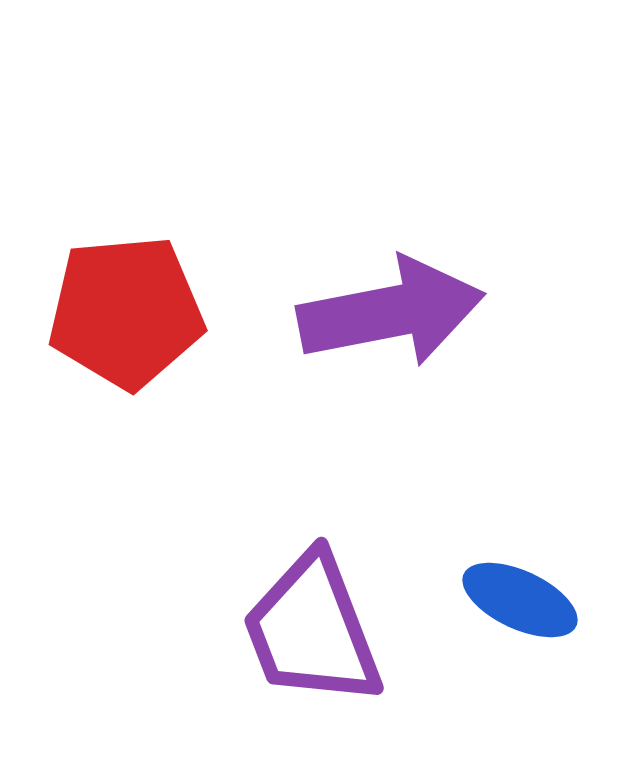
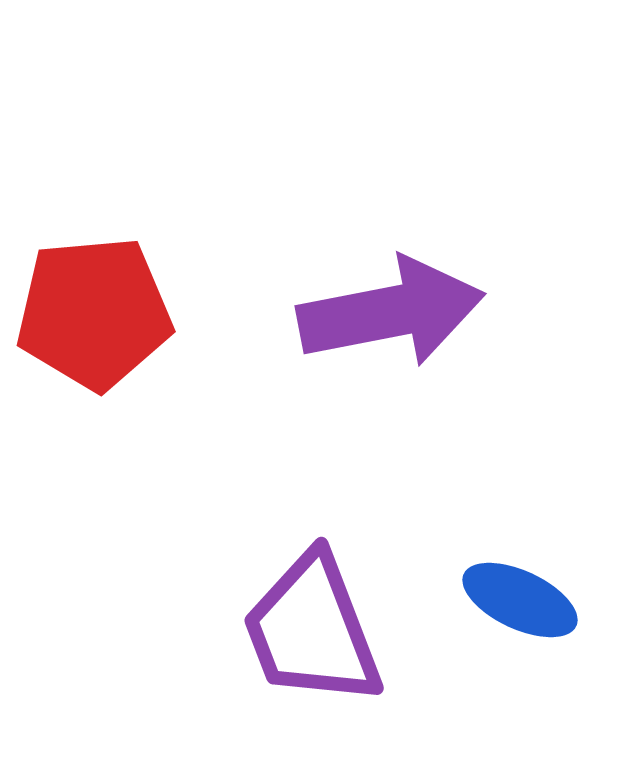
red pentagon: moved 32 px left, 1 px down
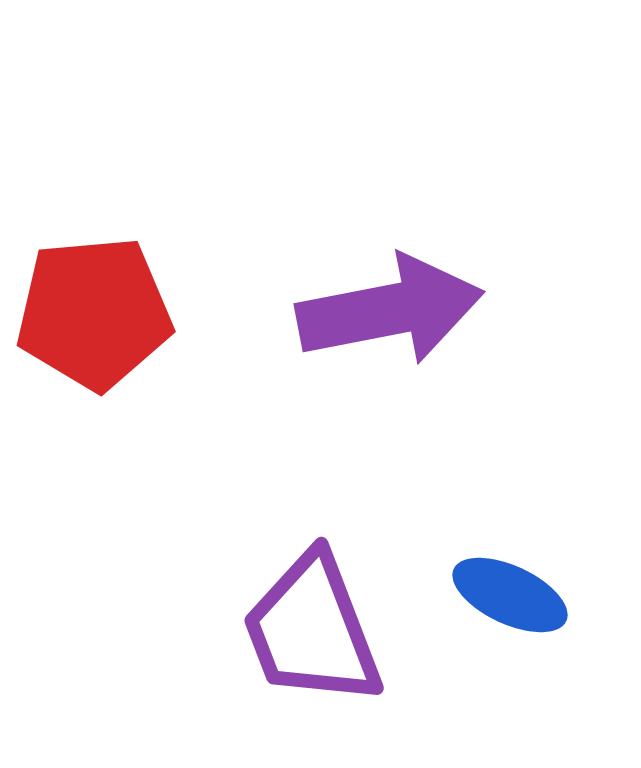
purple arrow: moved 1 px left, 2 px up
blue ellipse: moved 10 px left, 5 px up
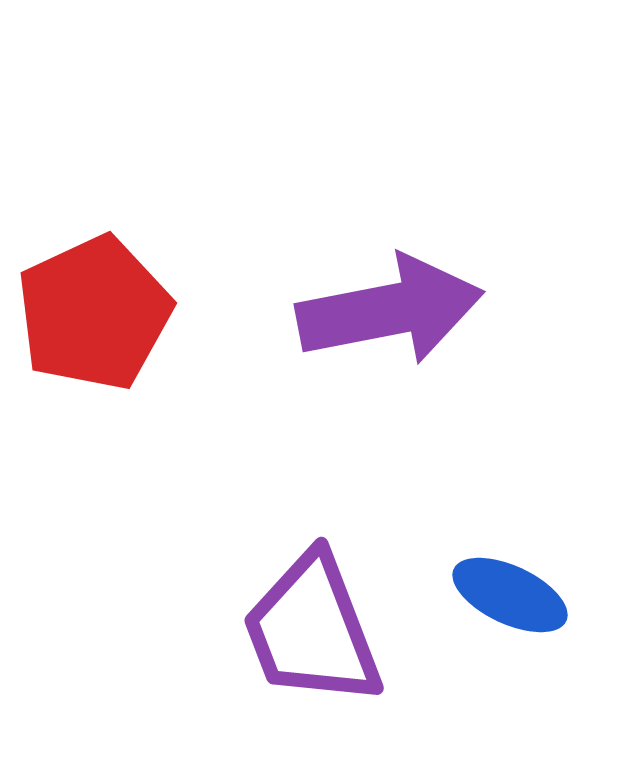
red pentagon: rotated 20 degrees counterclockwise
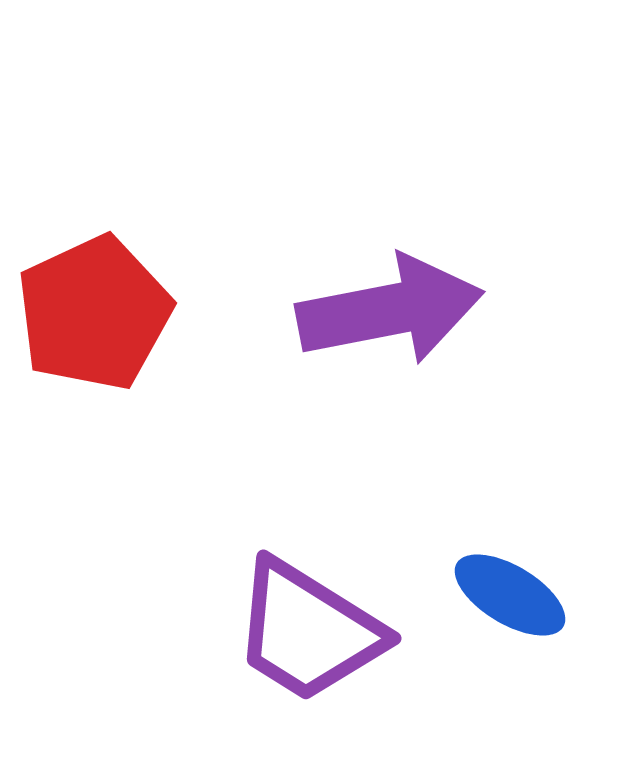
blue ellipse: rotated 6 degrees clockwise
purple trapezoid: moved 4 px left, 1 px down; rotated 37 degrees counterclockwise
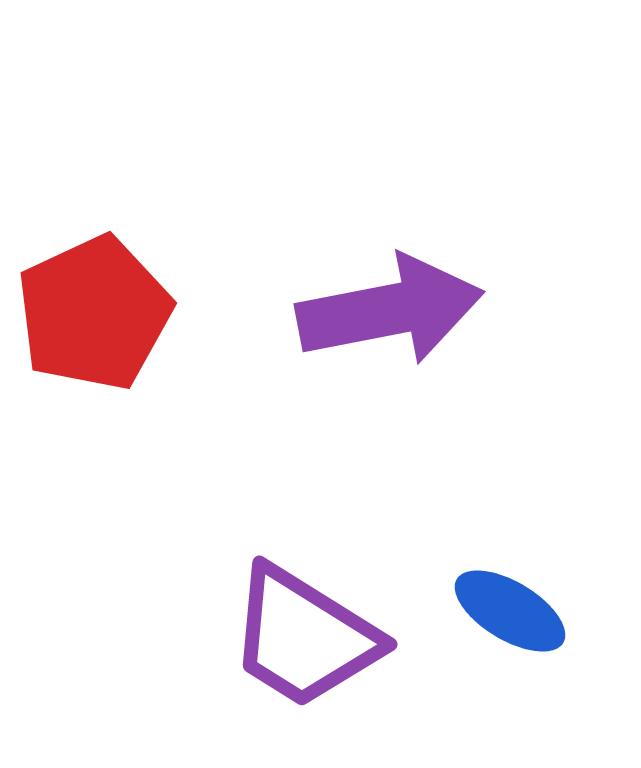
blue ellipse: moved 16 px down
purple trapezoid: moved 4 px left, 6 px down
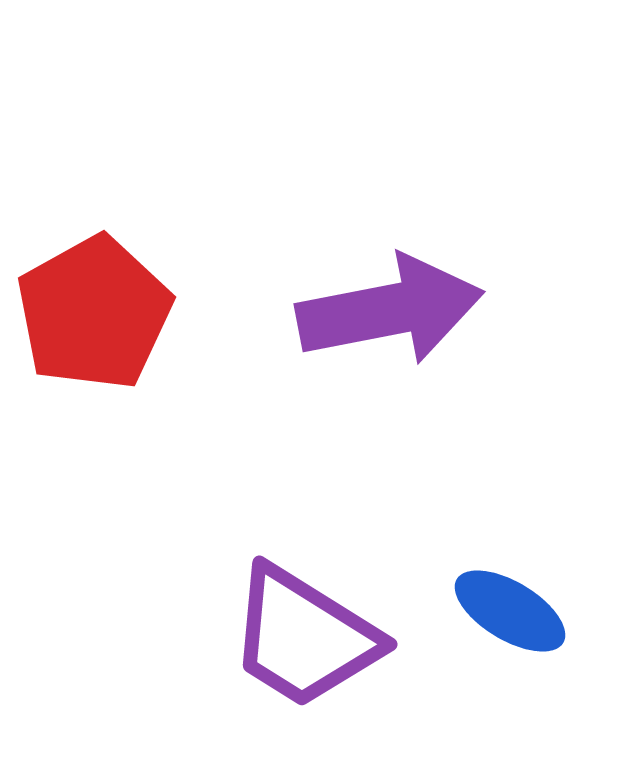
red pentagon: rotated 4 degrees counterclockwise
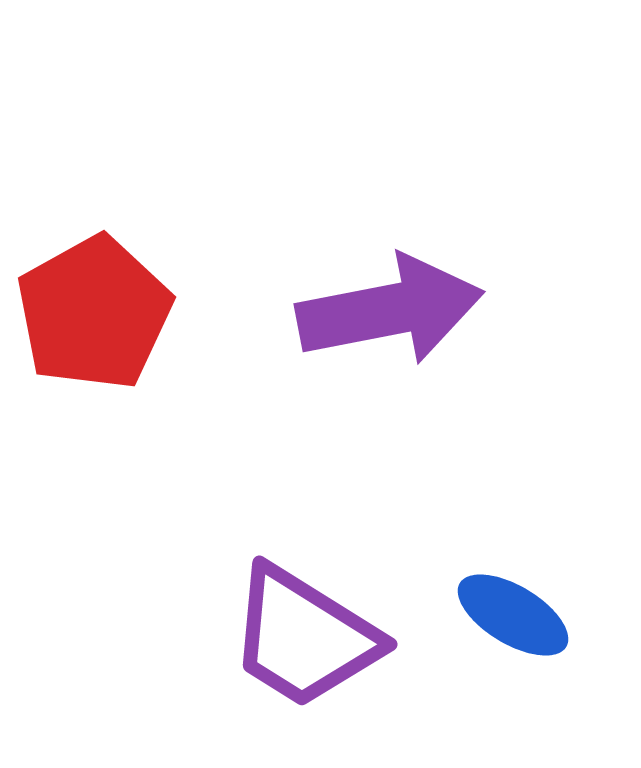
blue ellipse: moved 3 px right, 4 px down
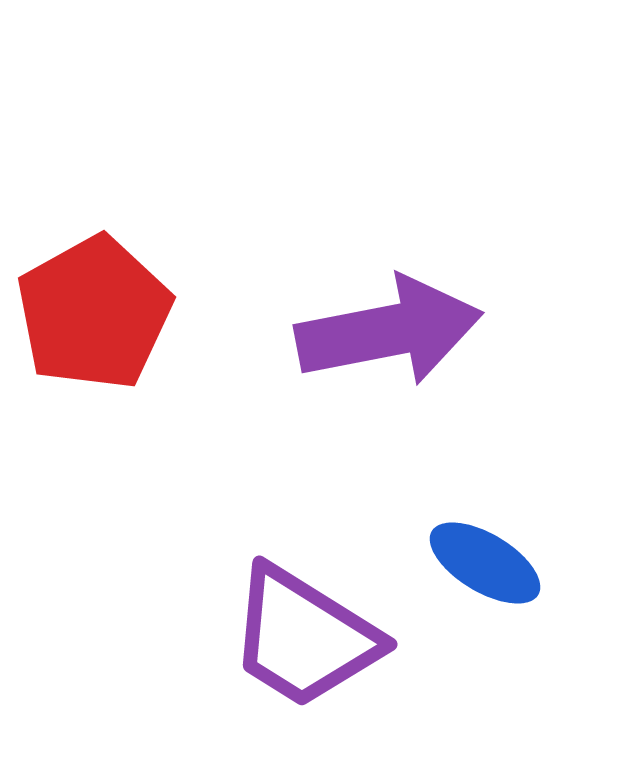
purple arrow: moved 1 px left, 21 px down
blue ellipse: moved 28 px left, 52 px up
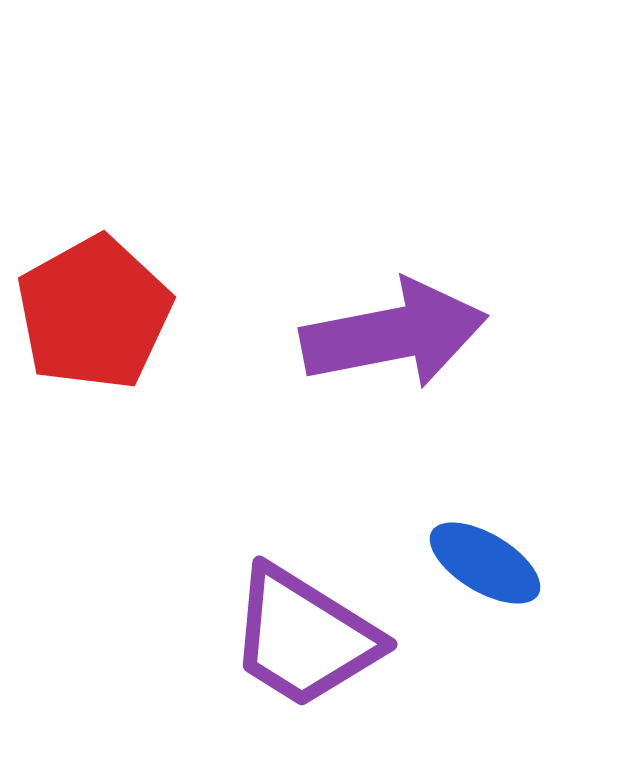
purple arrow: moved 5 px right, 3 px down
